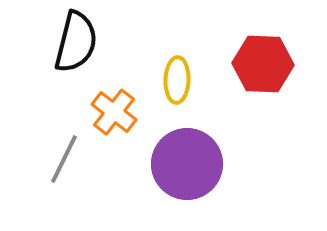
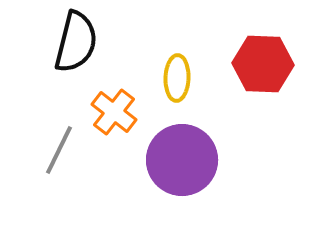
yellow ellipse: moved 2 px up
gray line: moved 5 px left, 9 px up
purple circle: moved 5 px left, 4 px up
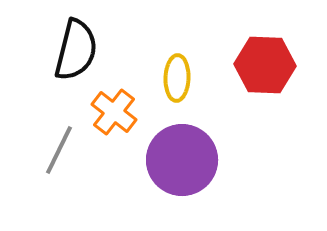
black semicircle: moved 8 px down
red hexagon: moved 2 px right, 1 px down
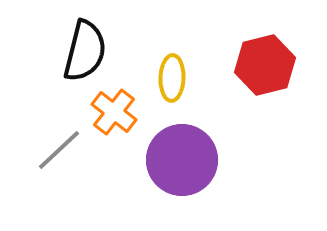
black semicircle: moved 9 px right, 1 px down
red hexagon: rotated 16 degrees counterclockwise
yellow ellipse: moved 5 px left
gray line: rotated 21 degrees clockwise
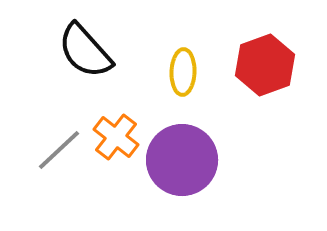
black semicircle: rotated 124 degrees clockwise
red hexagon: rotated 6 degrees counterclockwise
yellow ellipse: moved 11 px right, 6 px up
orange cross: moved 2 px right, 25 px down
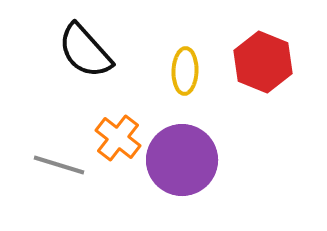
red hexagon: moved 2 px left, 3 px up; rotated 18 degrees counterclockwise
yellow ellipse: moved 2 px right, 1 px up
orange cross: moved 2 px right, 1 px down
gray line: moved 15 px down; rotated 60 degrees clockwise
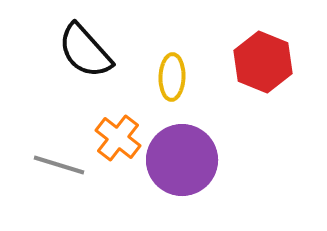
yellow ellipse: moved 13 px left, 6 px down
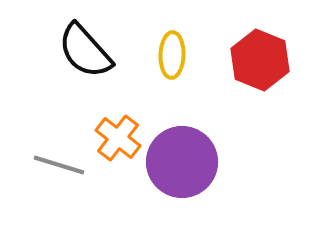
red hexagon: moved 3 px left, 2 px up
yellow ellipse: moved 22 px up
purple circle: moved 2 px down
